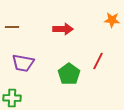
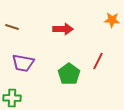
brown line: rotated 16 degrees clockwise
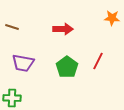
orange star: moved 2 px up
green pentagon: moved 2 px left, 7 px up
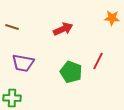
red arrow: rotated 24 degrees counterclockwise
green pentagon: moved 4 px right, 5 px down; rotated 15 degrees counterclockwise
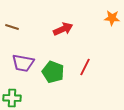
red line: moved 13 px left, 6 px down
green pentagon: moved 18 px left
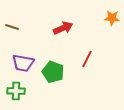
red arrow: moved 1 px up
red line: moved 2 px right, 8 px up
green cross: moved 4 px right, 7 px up
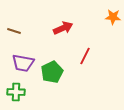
orange star: moved 1 px right, 1 px up
brown line: moved 2 px right, 4 px down
red line: moved 2 px left, 3 px up
green pentagon: moved 1 px left; rotated 25 degrees clockwise
green cross: moved 1 px down
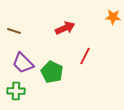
red arrow: moved 2 px right
purple trapezoid: rotated 35 degrees clockwise
green pentagon: rotated 20 degrees counterclockwise
green cross: moved 1 px up
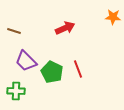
red line: moved 7 px left, 13 px down; rotated 48 degrees counterclockwise
purple trapezoid: moved 3 px right, 2 px up
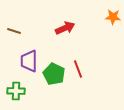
purple trapezoid: moved 3 px right; rotated 45 degrees clockwise
green pentagon: moved 2 px right, 2 px down
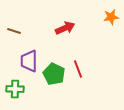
orange star: moved 2 px left; rotated 14 degrees counterclockwise
green cross: moved 1 px left, 2 px up
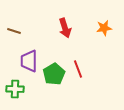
orange star: moved 7 px left, 11 px down
red arrow: rotated 96 degrees clockwise
green pentagon: rotated 15 degrees clockwise
